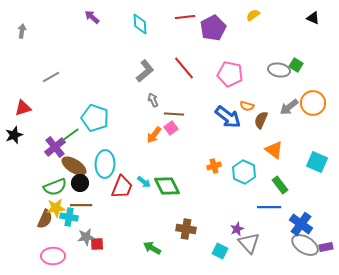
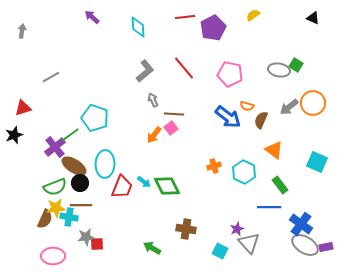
cyan diamond at (140, 24): moved 2 px left, 3 px down
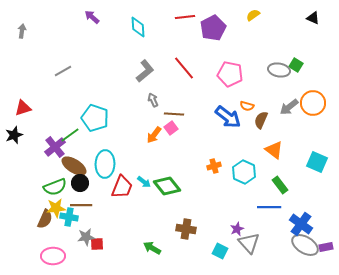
gray line at (51, 77): moved 12 px right, 6 px up
green diamond at (167, 186): rotated 12 degrees counterclockwise
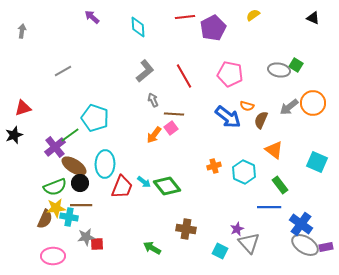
red line at (184, 68): moved 8 px down; rotated 10 degrees clockwise
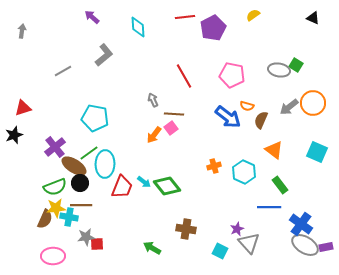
gray L-shape at (145, 71): moved 41 px left, 16 px up
pink pentagon at (230, 74): moved 2 px right, 1 px down
cyan pentagon at (95, 118): rotated 8 degrees counterclockwise
green line at (70, 135): moved 19 px right, 18 px down
cyan square at (317, 162): moved 10 px up
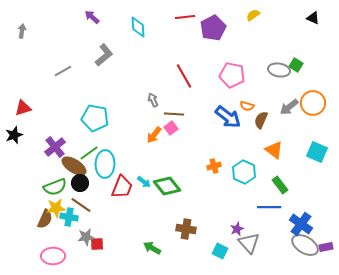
brown line at (81, 205): rotated 35 degrees clockwise
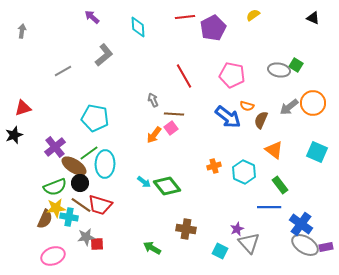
red trapezoid at (122, 187): moved 22 px left, 18 px down; rotated 85 degrees clockwise
pink ellipse at (53, 256): rotated 20 degrees counterclockwise
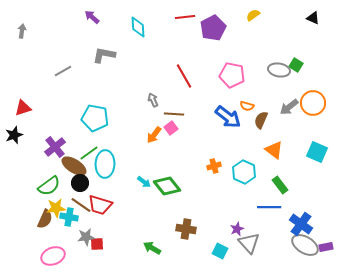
gray L-shape at (104, 55): rotated 130 degrees counterclockwise
green semicircle at (55, 187): moved 6 px left, 1 px up; rotated 15 degrees counterclockwise
